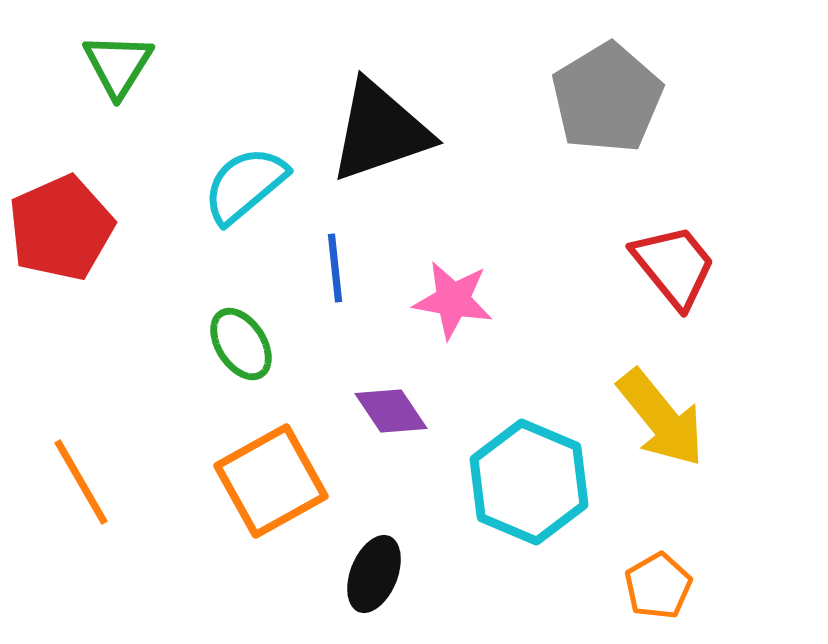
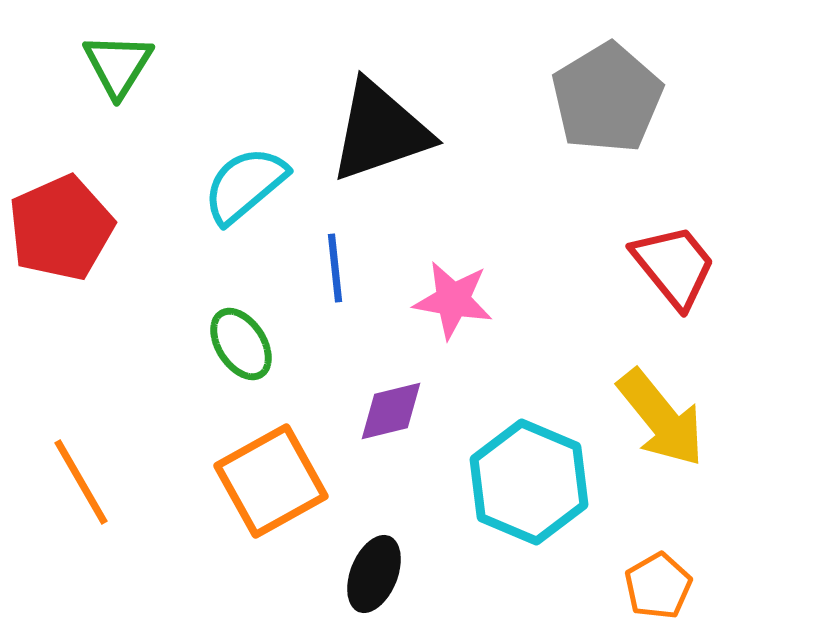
purple diamond: rotated 70 degrees counterclockwise
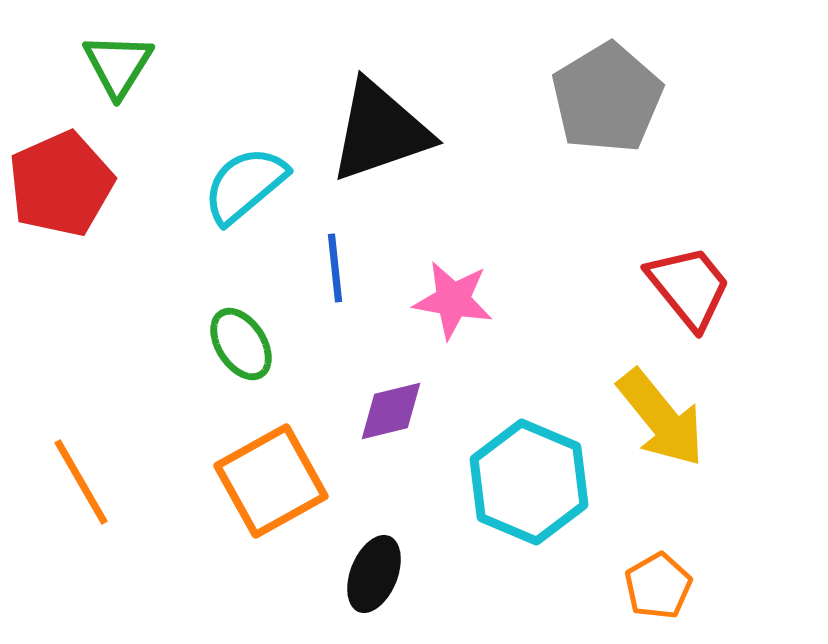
red pentagon: moved 44 px up
red trapezoid: moved 15 px right, 21 px down
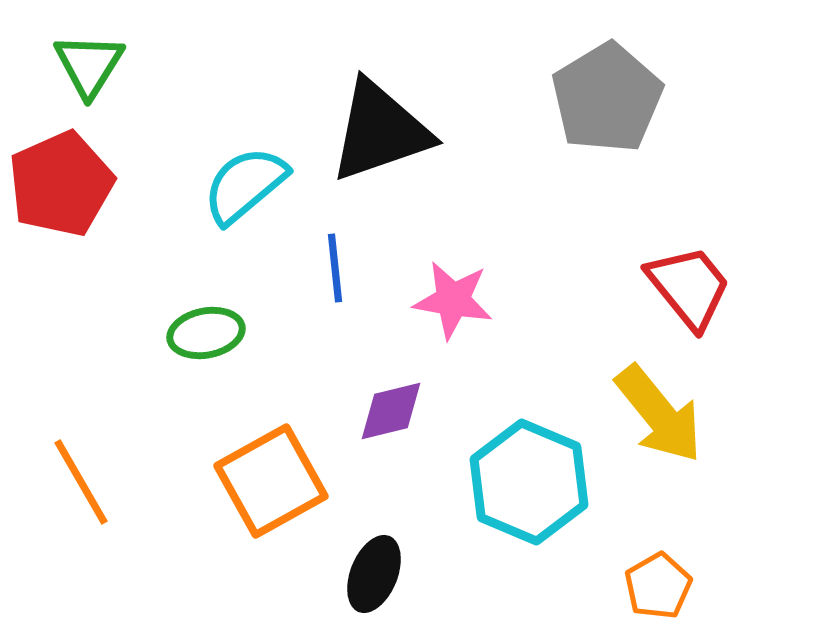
green triangle: moved 29 px left
green ellipse: moved 35 px left, 11 px up; rotated 68 degrees counterclockwise
yellow arrow: moved 2 px left, 4 px up
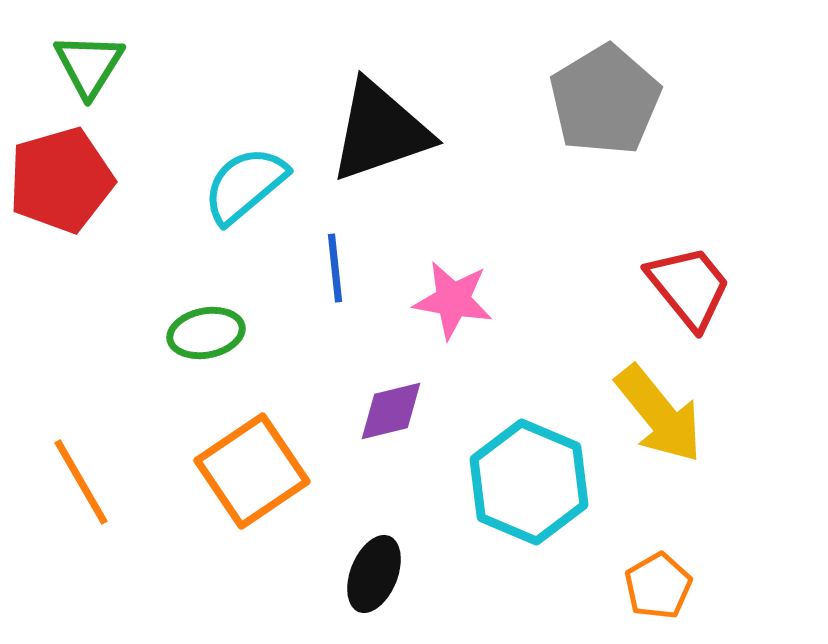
gray pentagon: moved 2 px left, 2 px down
red pentagon: moved 4 px up; rotated 8 degrees clockwise
orange square: moved 19 px left, 10 px up; rotated 5 degrees counterclockwise
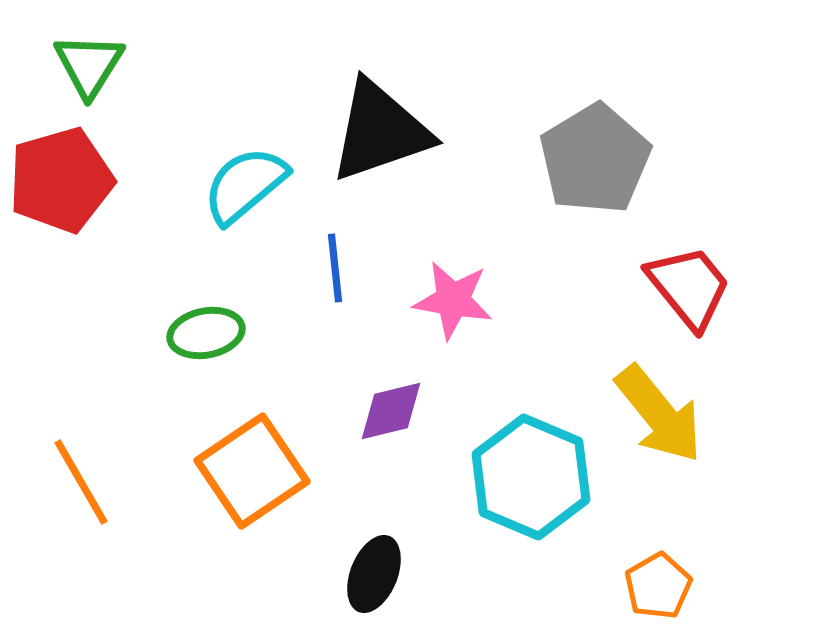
gray pentagon: moved 10 px left, 59 px down
cyan hexagon: moved 2 px right, 5 px up
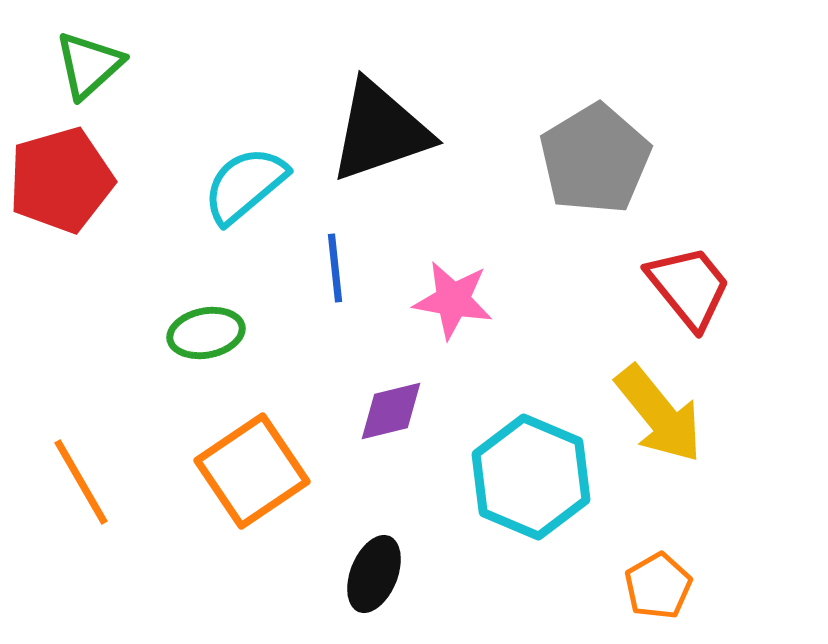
green triangle: rotated 16 degrees clockwise
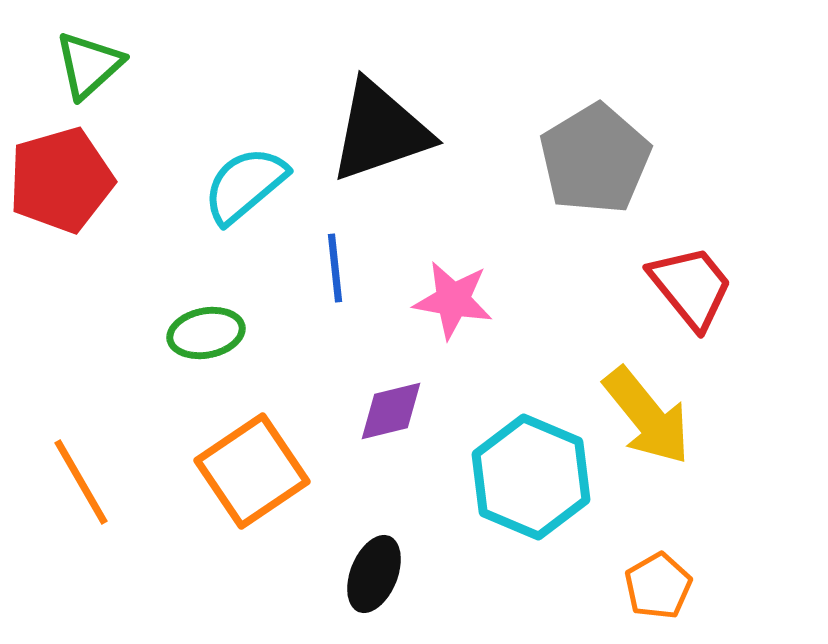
red trapezoid: moved 2 px right
yellow arrow: moved 12 px left, 2 px down
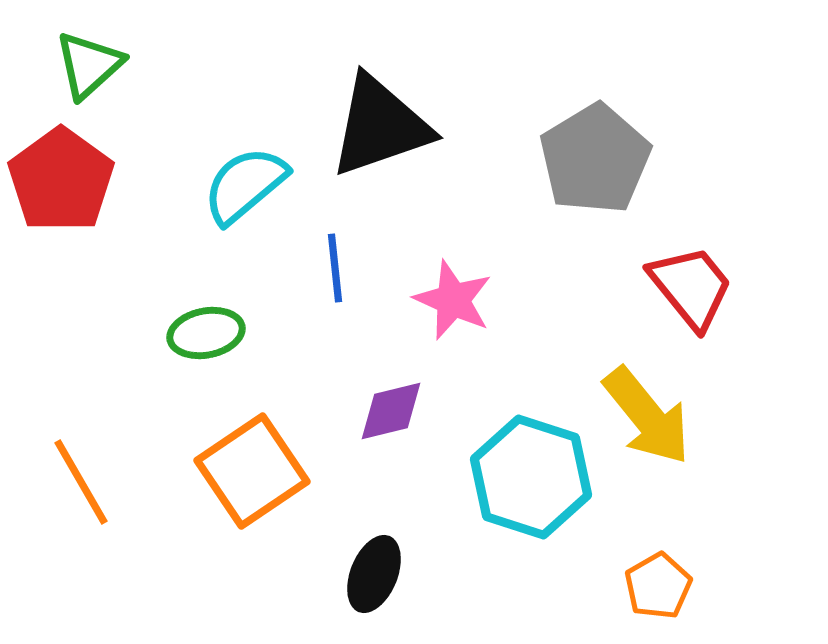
black triangle: moved 5 px up
red pentagon: rotated 20 degrees counterclockwise
pink star: rotated 14 degrees clockwise
cyan hexagon: rotated 5 degrees counterclockwise
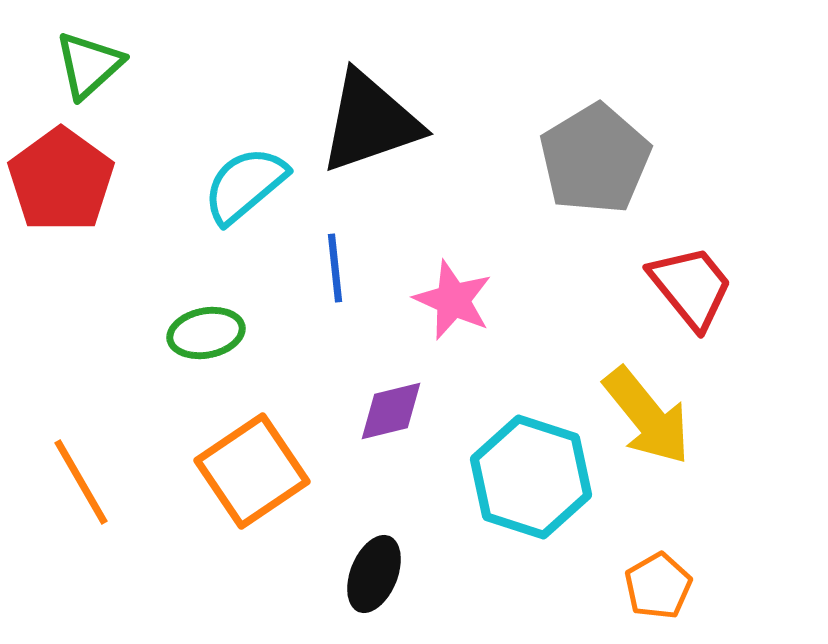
black triangle: moved 10 px left, 4 px up
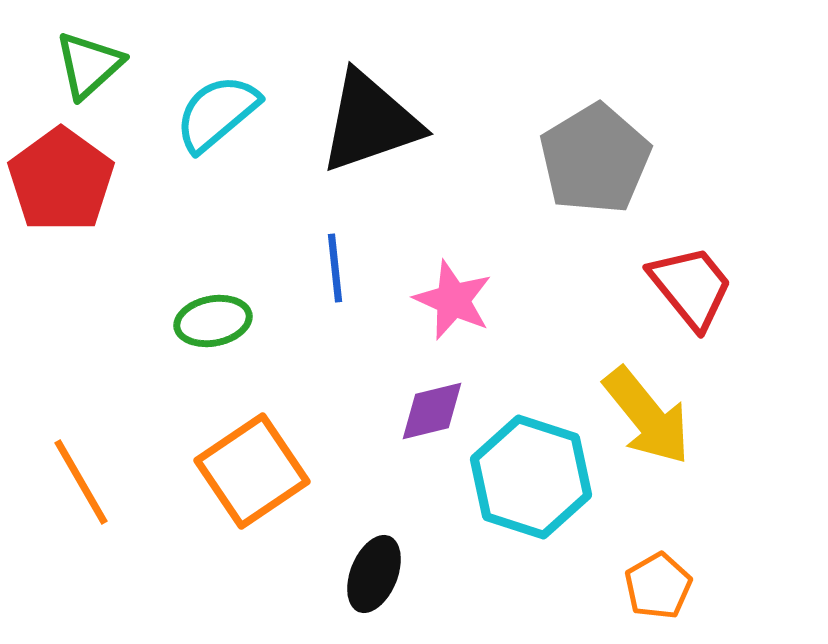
cyan semicircle: moved 28 px left, 72 px up
green ellipse: moved 7 px right, 12 px up
purple diamond: moved 41 px right
